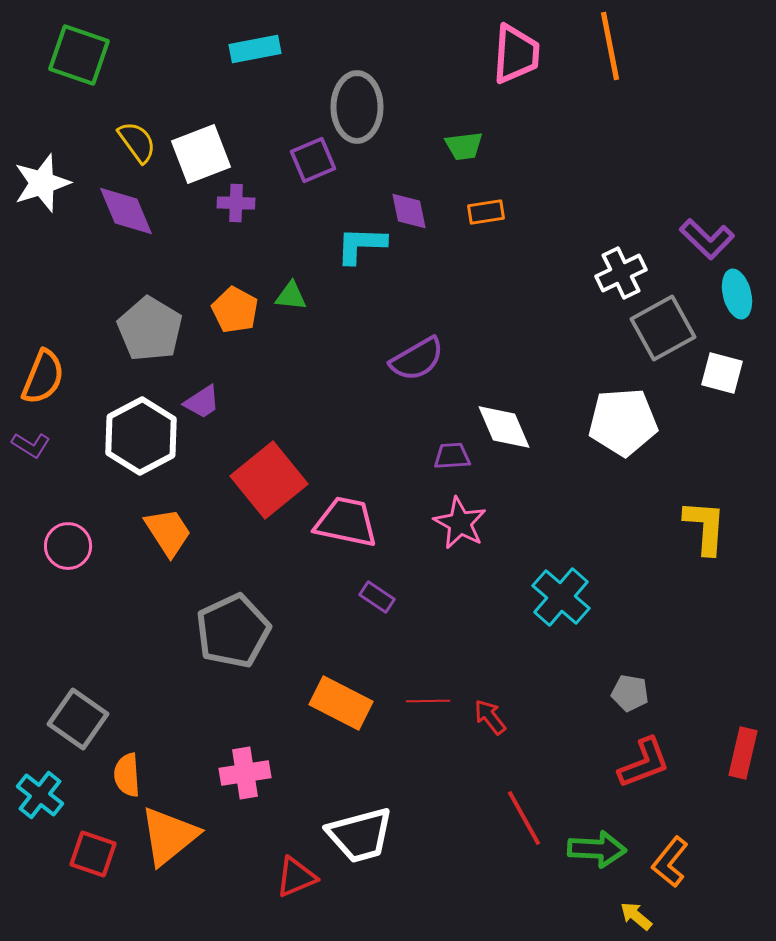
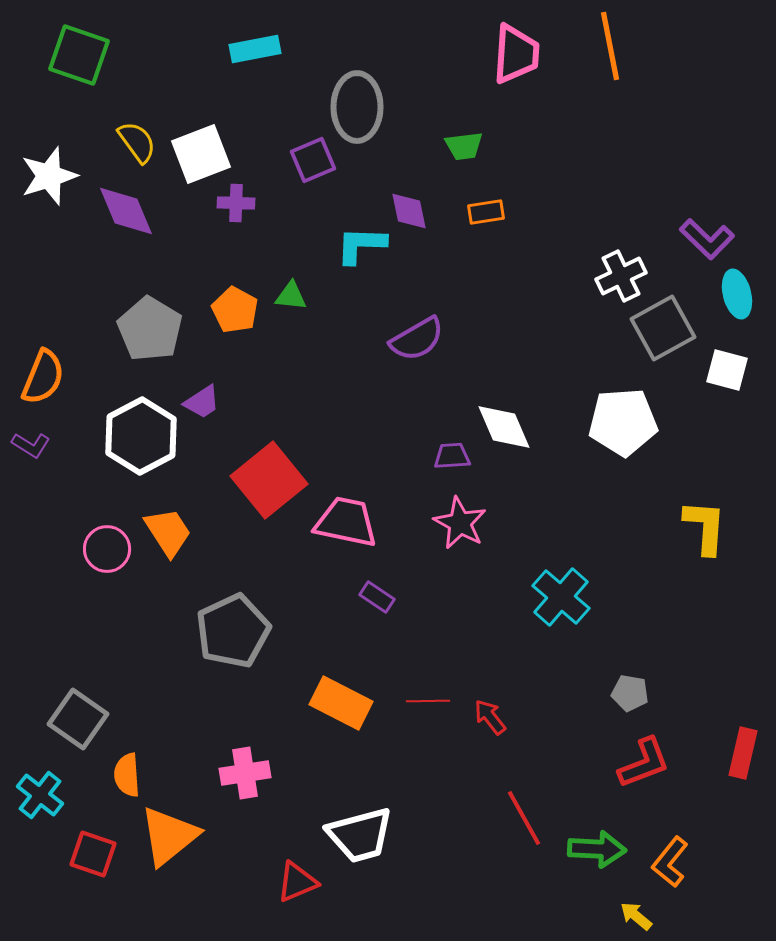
white star at (42, 183): moved 7 px right, 7 px up
white cross at (621, 273): moved 3 px down
purple semicircle at (417, 359): moved 20 px up
white square at (722, 373): moved 5 px right, 3 px up
pink circle at (68, 546): moved 39 px right, 3 px down
red triangle at (296, 877): moved 1 px right, 5 px down
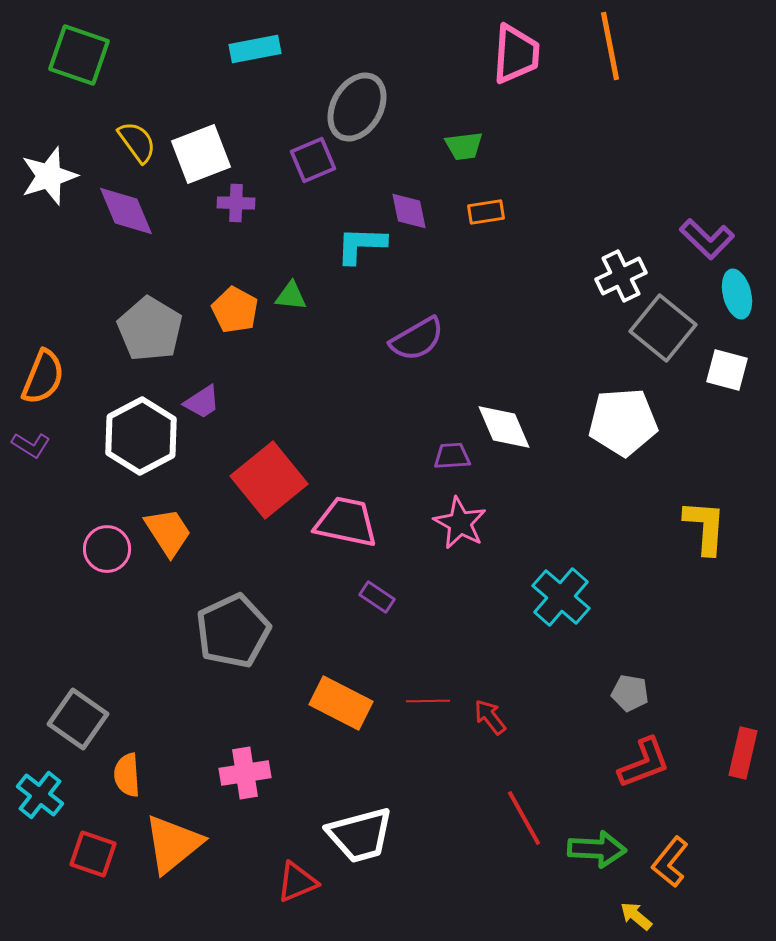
gray ellipse at (357, 107): rotated 30 degrees clockwise
gray square at (663, 328): rotated 22 degrees counterclockwise
orange triangle at (169, 836): moved 4 px right, 8 px down
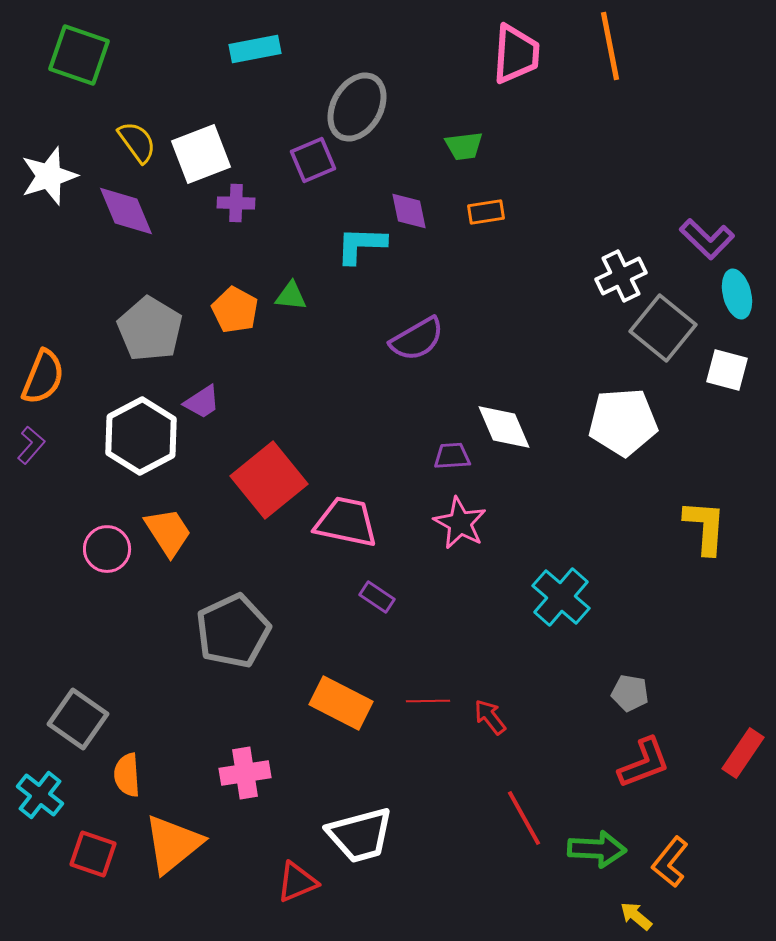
purple L-shape at (31, 445): rotated 81 degrees counterclockwise
red rectangle at (743, 753): rotated 21 degrees clockwise
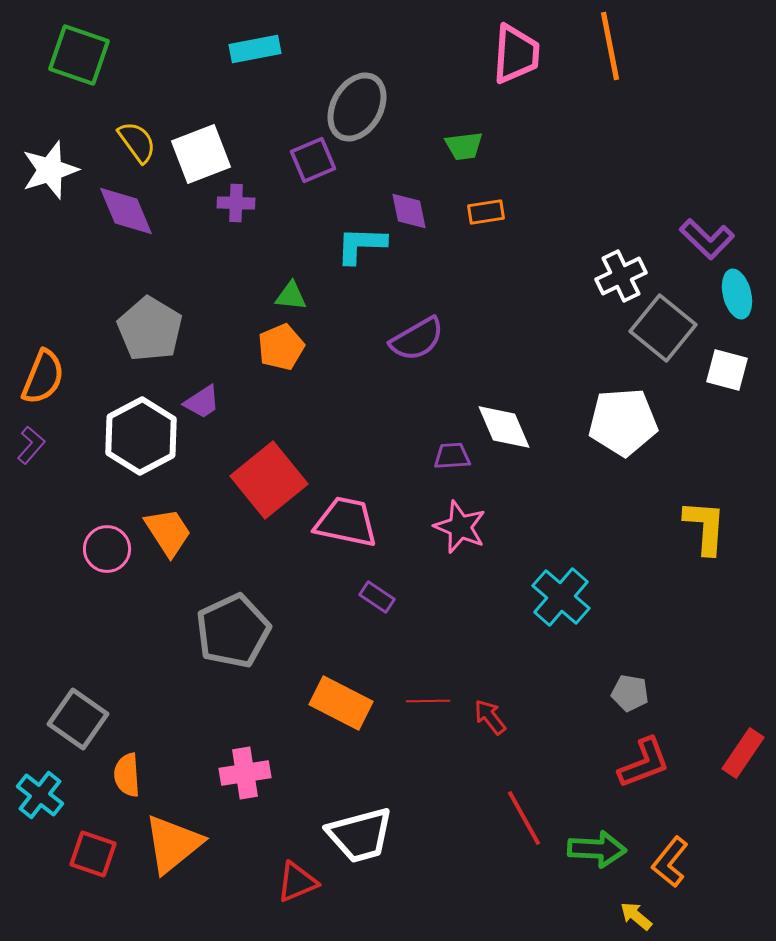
white star at (49, 176): moved 1 px right, 6 px up
orange pentagon at (235, 310): moved 46 px right, 37 px down; rotated 21 degrees clockwise
pink star at (460, 523): moved 4 px down; rotated 6 degrees counterclockwise
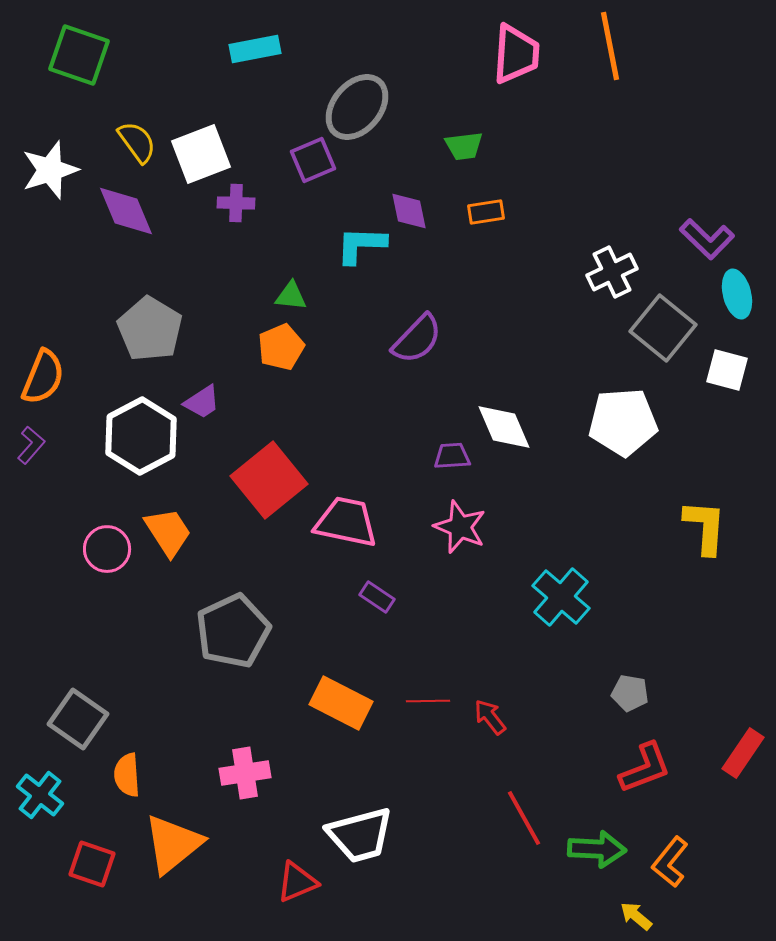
gray ellipse at (357, 107): rotated 10 degrees clockwise
white cross at (621, 276): moved 9 px left, 4 px up
purple semicircle at (417, 339): rotated 16 degrees counterclockwise
red L-shape at (644, 763): moved 1 px right, 5 px down
red square at (93, 854): moved 1 px left, 10 px down
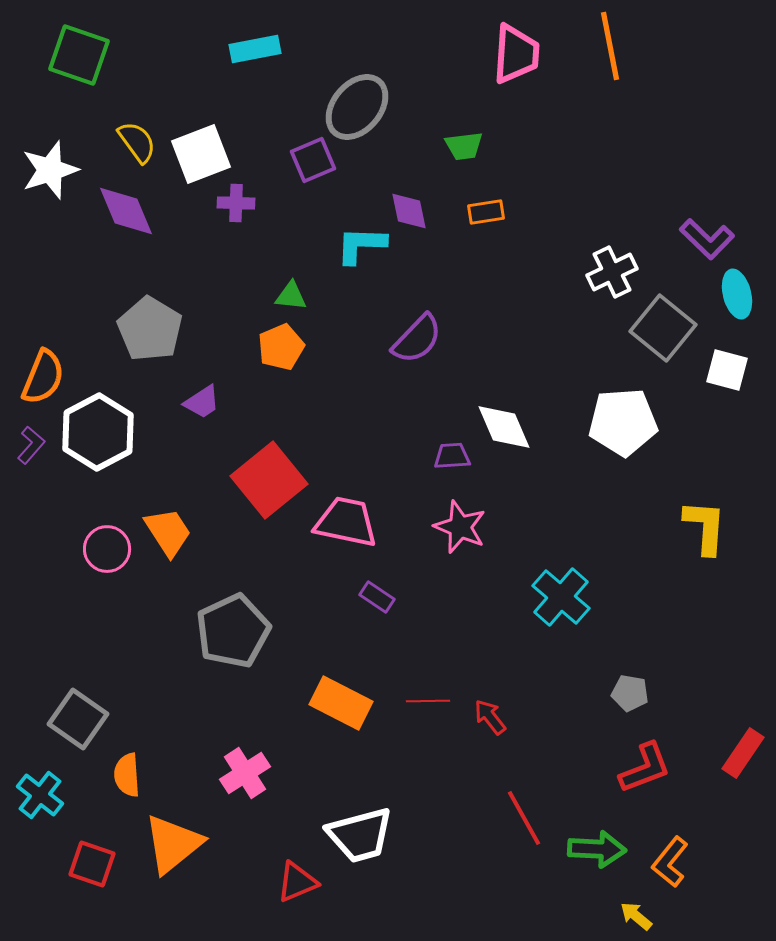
white hexagon at (141, 436): moved 43 px left, 4 px up
pink cross at (245, 773): rotated 24 degrees counterclockwise
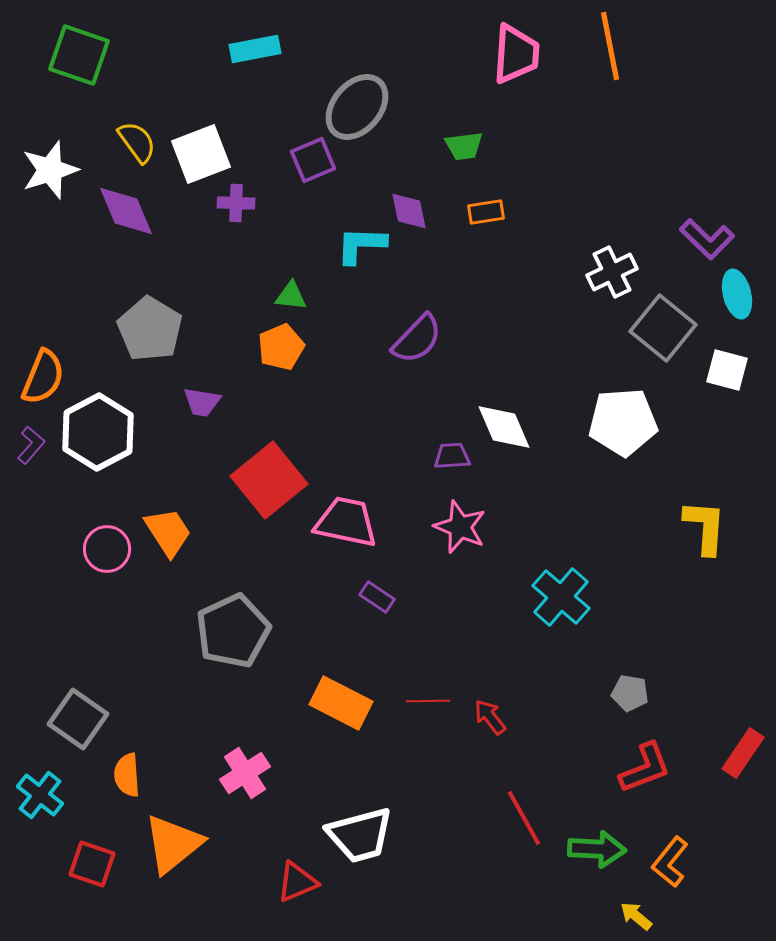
purple trapezoid at (202, 402): rotated 42 degrees clockwise
